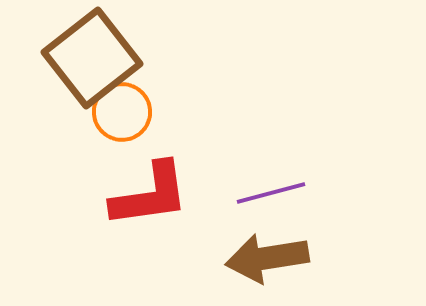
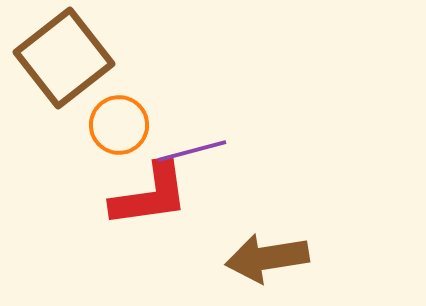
brown square: moved 28 px left
orange circle: moved 3 px left, 13 px down
purple line: moved 79 px left, 42 px up
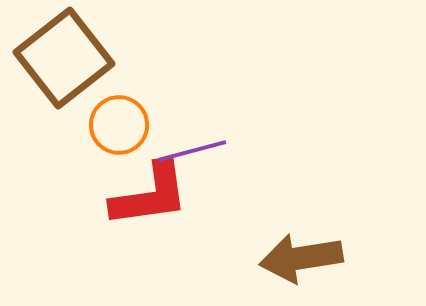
brown arrow: moved 34 px right
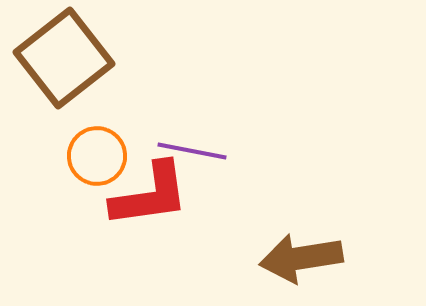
orange circle: moved 22 px left, 31 px down
purple line: rotated 26 degrees clockwise
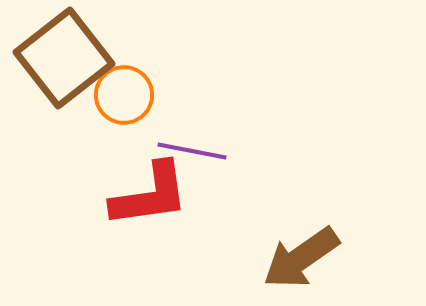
orange circle: moved 27 px right, 61 px up
brown arrow: rotated 26 degrees counterclockwise
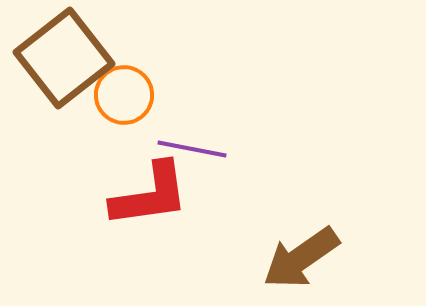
purple line: moved 2 px up
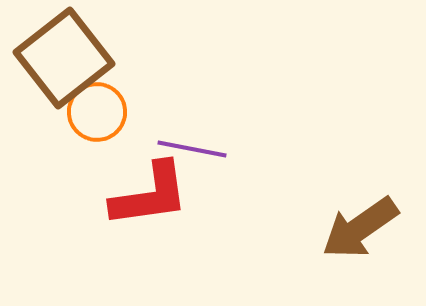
orange circle: moved 27 px left, 17 px down
brown arrow: moved 59 px right, 30 px up
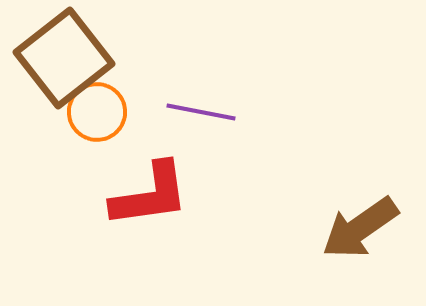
purple line: moved 9 px right, 37 px up
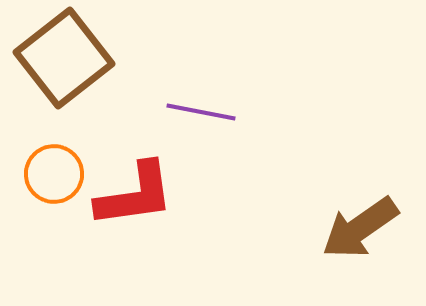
orange circle: moved 43 px left, 62 px down
red L-shape: moved 15 px left
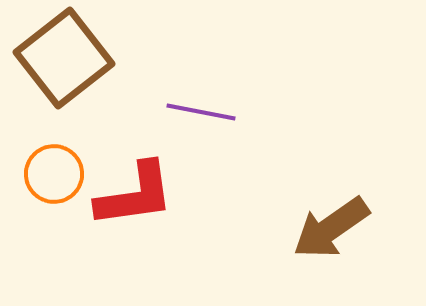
brown arrow: moved 29 px left
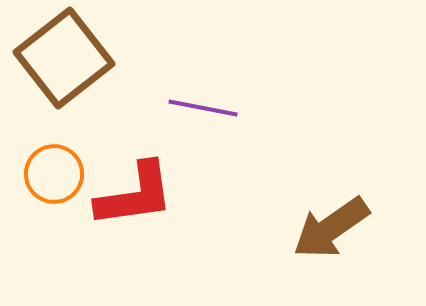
purple line: moved 2 px right, 4 px up
